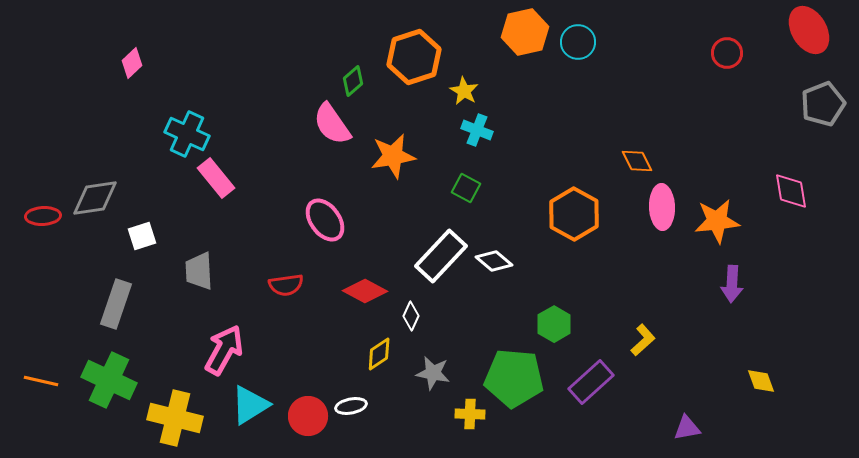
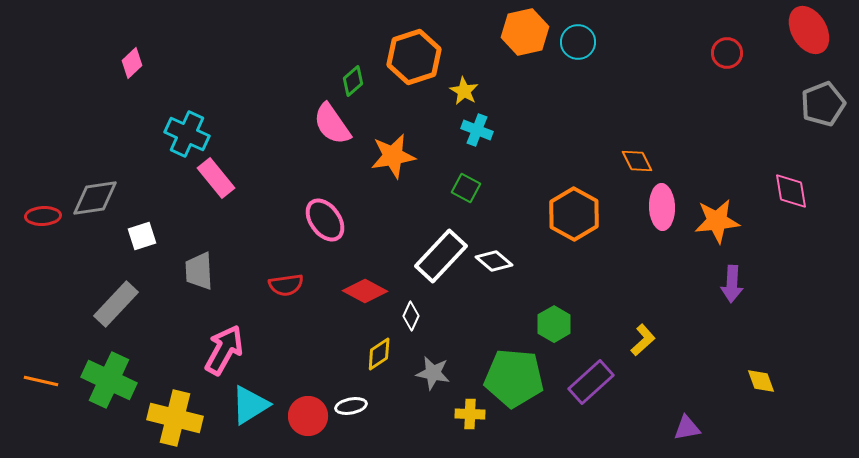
gray rectangle at (116, 304): rotated 24 degrees clockwise
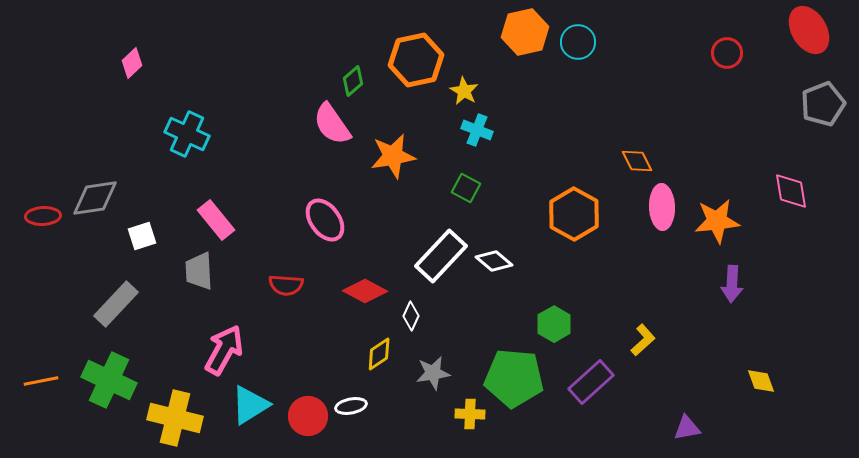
orange hexagon at (414, 57): moved 2 px right, 3 px down; rotated 6 degrees clockwise
pink rectangle at (216, 178): moved 42 px down
red semicircle at (286, 285): rotated 12 degrees clockwise
gray star at (433, 373): rotated 20 degrees counterclockwise
orange line at (41, 381): rotated 24 degrees counterclockwise
